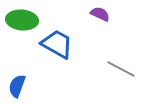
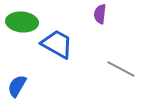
purple semicircle: rotated 108 degrees counterclockwise
green ellipse: moved 2 px down
blue semicircle: rotated 10 degrees clockwise
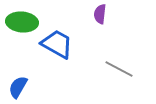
gray line: moved 2 px left
blue semicircle: moved 1 px right, 1 px down
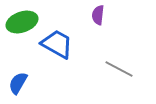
purple semicircle: moved 2 px left, 1 px down
green ellipse: rotated 24 degrees counterclockwise
blue semicircle: moved 4 px up
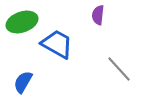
gray line: rotated 20 degrees clockwise
blue semicircle: moved 5 px right, 1 px up
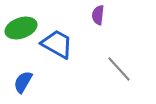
green ellipse: moved 1 px left, 6 px down
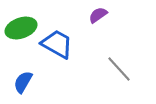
purple semicircle: rotated 48 degrees clockwise
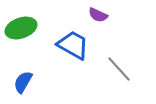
purple semicircle: rotated 120 degrees counterclockwise
blue trapezoid: moved 16 px right, 1 px down
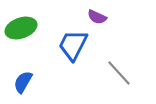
purple semicircle: moved 1 px left, 2 px down
blue trapezoid: rotated 92 degrees counterclockwise
gray line: moved 4 px down
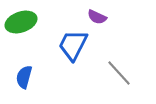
green ellipse: moved 6 px up
blue semicircle: moved 1 px right, 5 px up; rotated 15 degrees counterclockwise
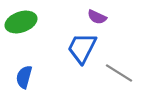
blue trapezoid: moved 9 px right, 3 px down
gray line: rotated 16 degrees counterclockwise
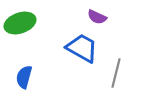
green ellipse: moved 1 px left, 1 px down
blue trapezoid: rotated 92 degrees clockwise
gray line: moved 3 px left; rotated 72 degrees clockwise
